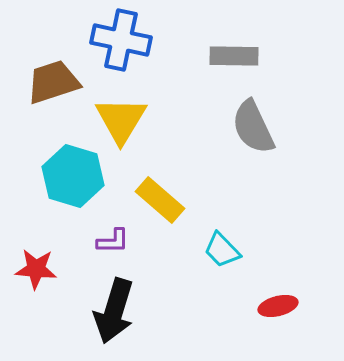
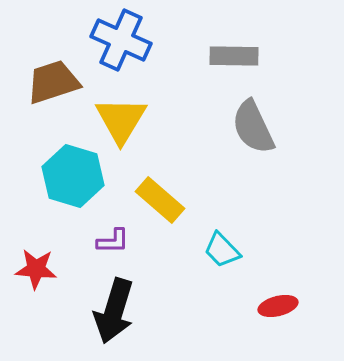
blue cross: rotated 12 degrees clockwise
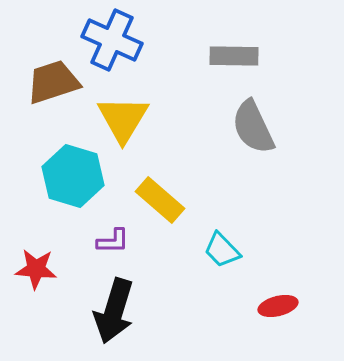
blue cross: moved 9 px left
yellow triangle: moved 2 px right, 1 px up
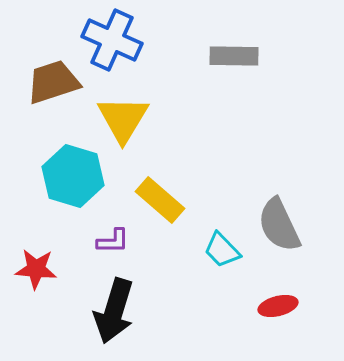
gray semicircle: moved 26 px right, 98 px down
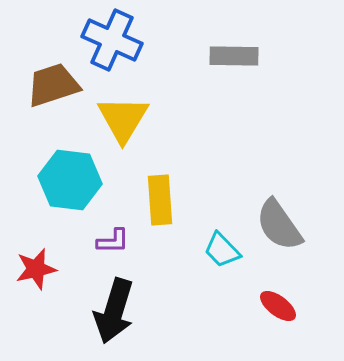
brown trapezoid: moved 3 px down
cyan hexagon: moved 3 px left, 4 px down; rotated 10 degrees counterclockwise
yellow rectangle: rotated 45 degrees clockwise
gray semicircle: rotated 10 degrees counterclockwise
red star: rotated 18 degrees counterclockwise
red ellipse: rotated 51 degrees clockwise
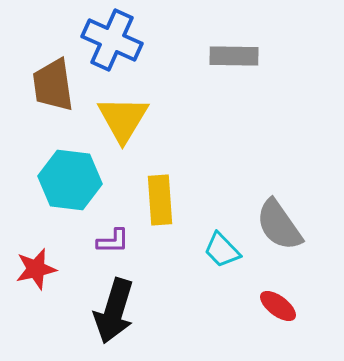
brown trapezoid: rotated 80 degrees counterclockwise
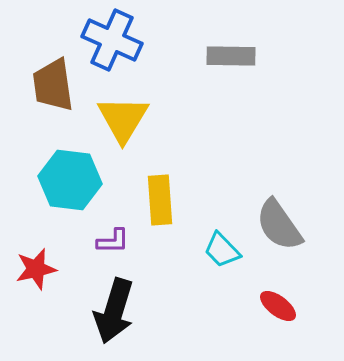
gray rectangle: moved 3 px left
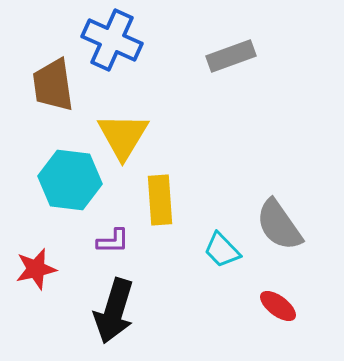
gray rectangle: rotated 21 degrees counterclockwise
yellow triangle: moved 17 px down
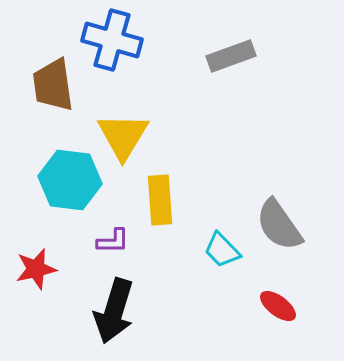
blue cross: rotated 8 degrees counterclockwise
